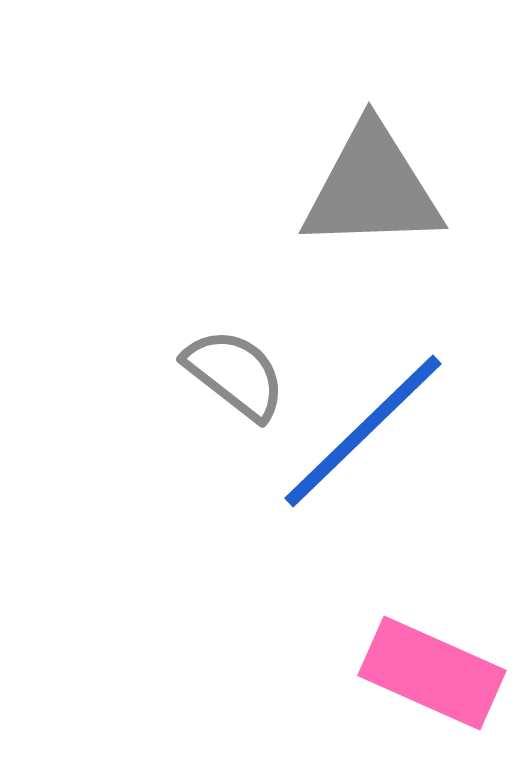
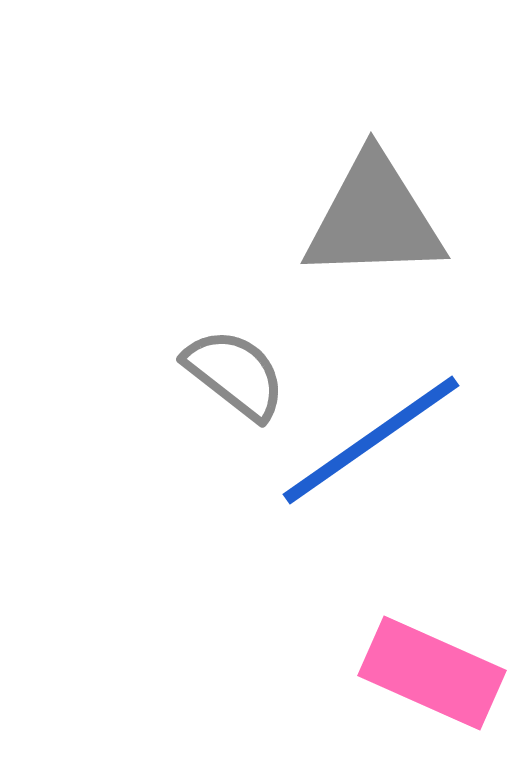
gray triangle: moved 2 px right, 30 px down
blue line: moved 8 px right, 9 px down; rotated 9 degrees clockwise
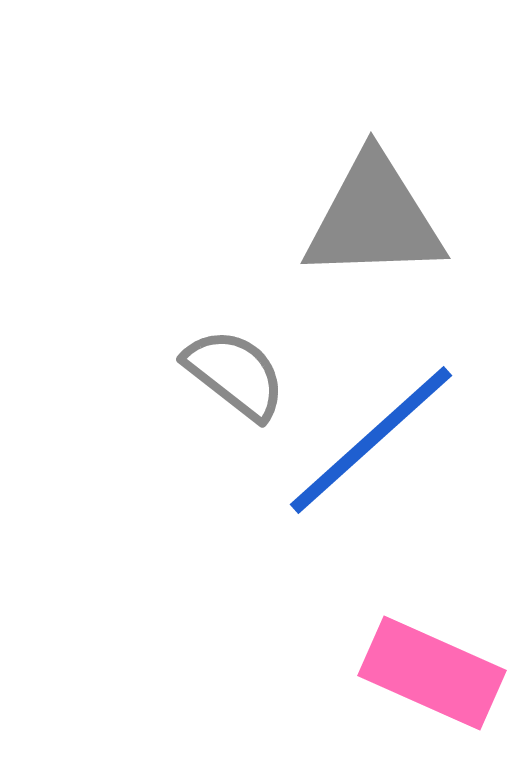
blue line: rotated 7 degrees counterclockwise
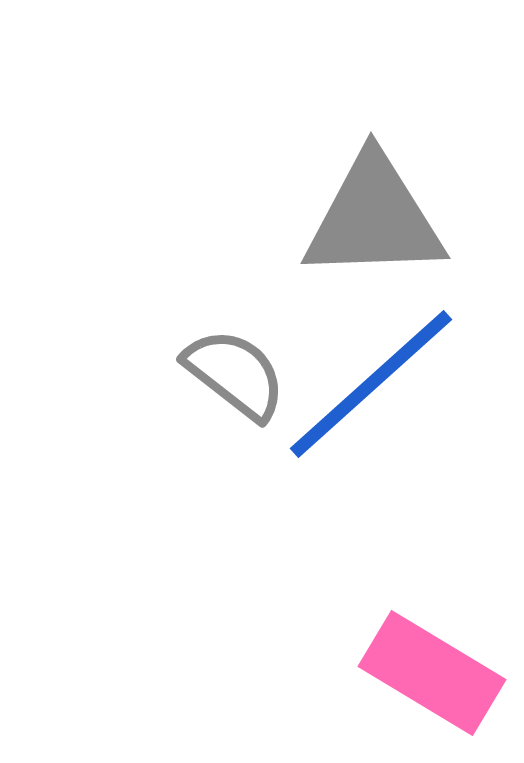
blue line: moved 56 px up
pink rectangle: rotated 7 degrees clockwise
